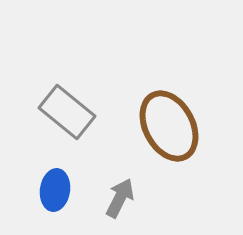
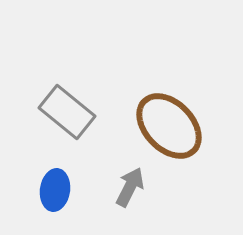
brown ellipse: rotated 16 degrees counterclockwise
gray arrow: moved 10 px right, 11 px up
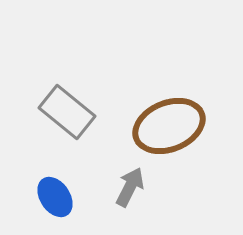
brown ellipse: rotated 68 degrees counterclockwise
blue ellipse: moved 7 px down; rotated 42 degrees counterclockwise
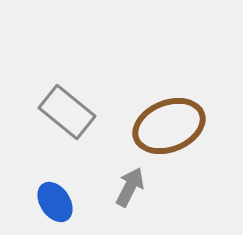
blue ellipse: moved 5 px down
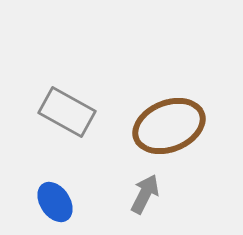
gray rectangle: rotated 10 degrees counterclockwise
gray arrow: moved 15 px right, 7 px down
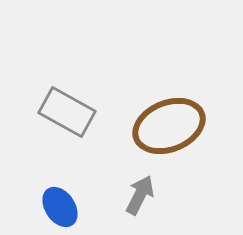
gray arrow: moved 5 px left, 1 px down
blue ellipse: moved 5 px right, 5 px down
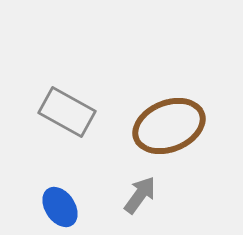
gray arrow: rotated 9 degrees clockwise
